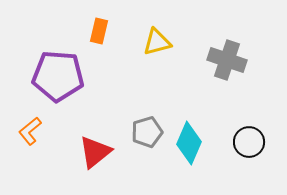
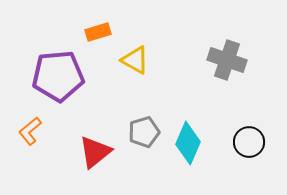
orange rectangle: moved 1 px left, 1 px down; rotated 60 degrees clockwise
yellow triangle: moved 22 px left, 18 px down; rotated 44 degrees clockwise
purple pentagon: rotated 9 degrees counterclockwise
gray pentagon: moved 3 px left
cyan diamond: moved 1 px left
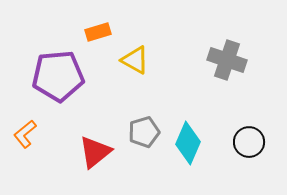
orange L-shape: moved 5 px left, 3 px down
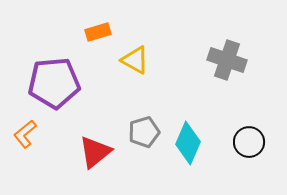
purple pentagon: moved 4 px left, 7 px down
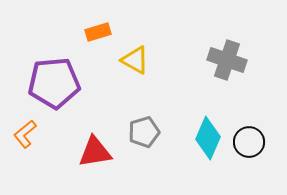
cyan diamond: moved 20 px right, 5 px up
red triangle: rotated 30 degrees clockwise
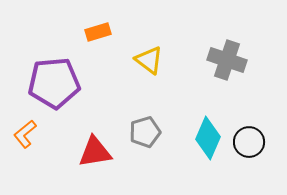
yellow triangle: moved 14 px right; rotated 8 degrees clockwise
gray pentagon: moved 1 px right
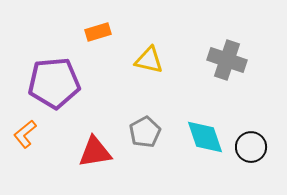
yellow triangle: rotated 24 degrees counterclockwise
gray pentagon: rotated 12 degrees counterclockwise
cyan diamond: moved 3 px left, 1 px up; rotated 42 degrees counterclockwise
black circle: moved 2 px right, 5 px down
